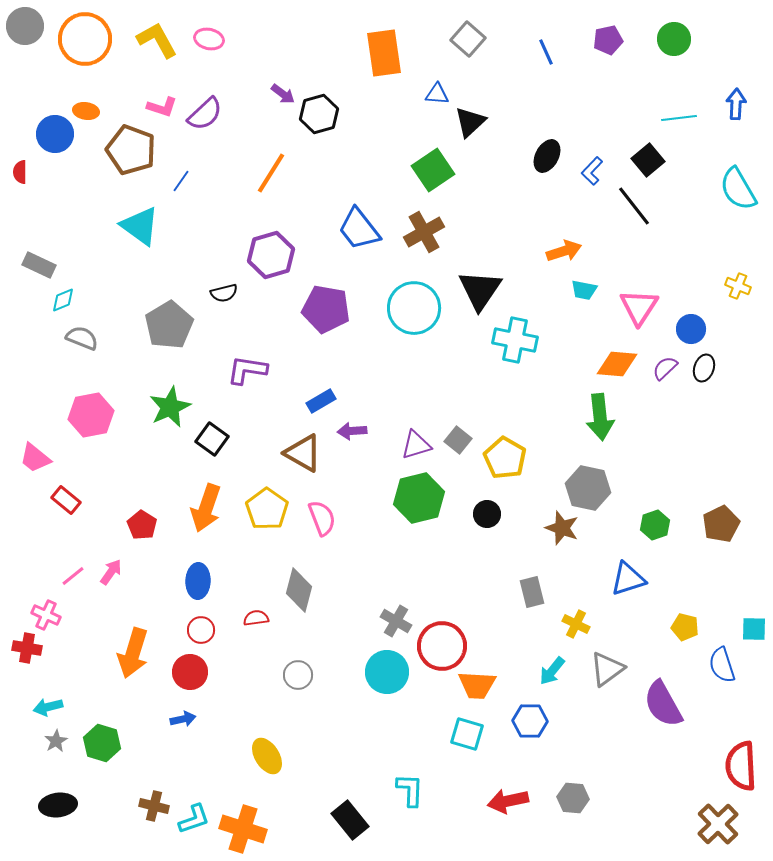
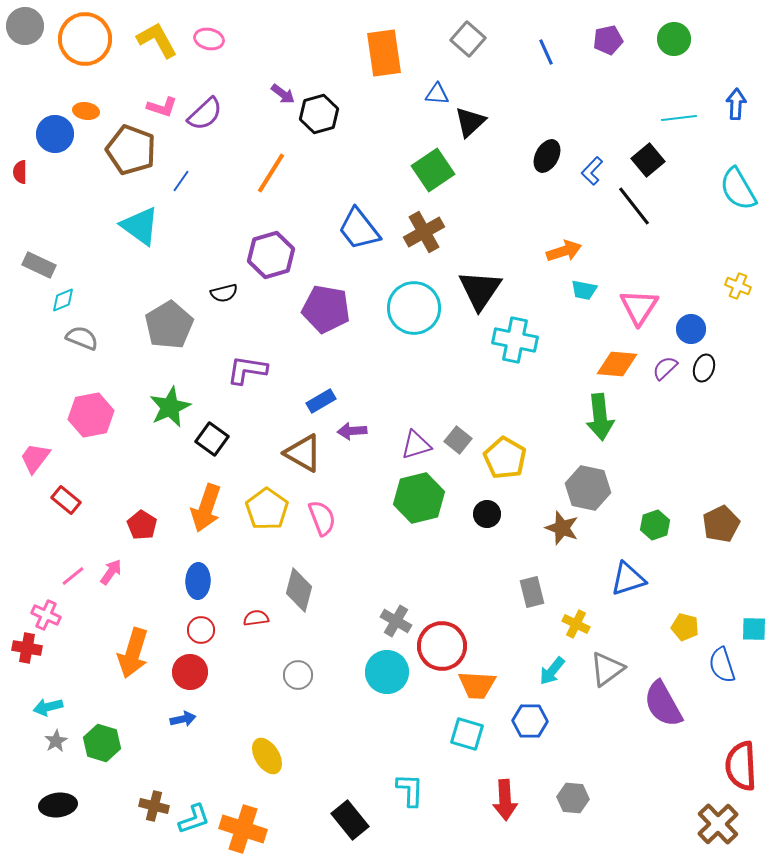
pink trapezoid at (35, 458): rotated 88 degrees clockwise
red arrow at (508, 801): moved 3 px left, 1 px up; rotated 81 degrees counterclockwise
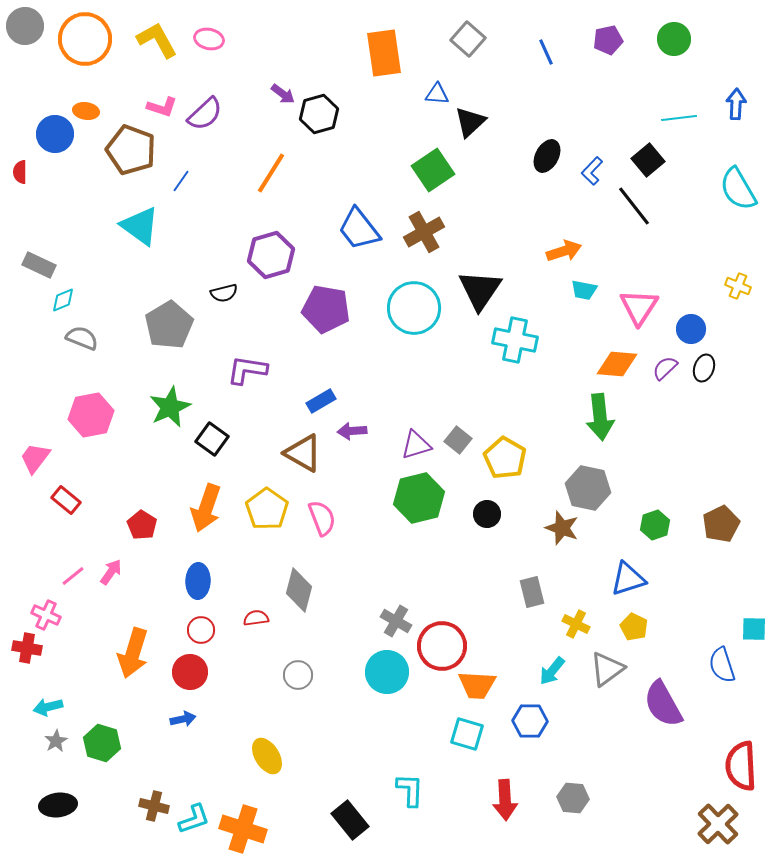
yellow pentagon at (685, 627): moved 51 px left; rotated 12 degrees clockwise
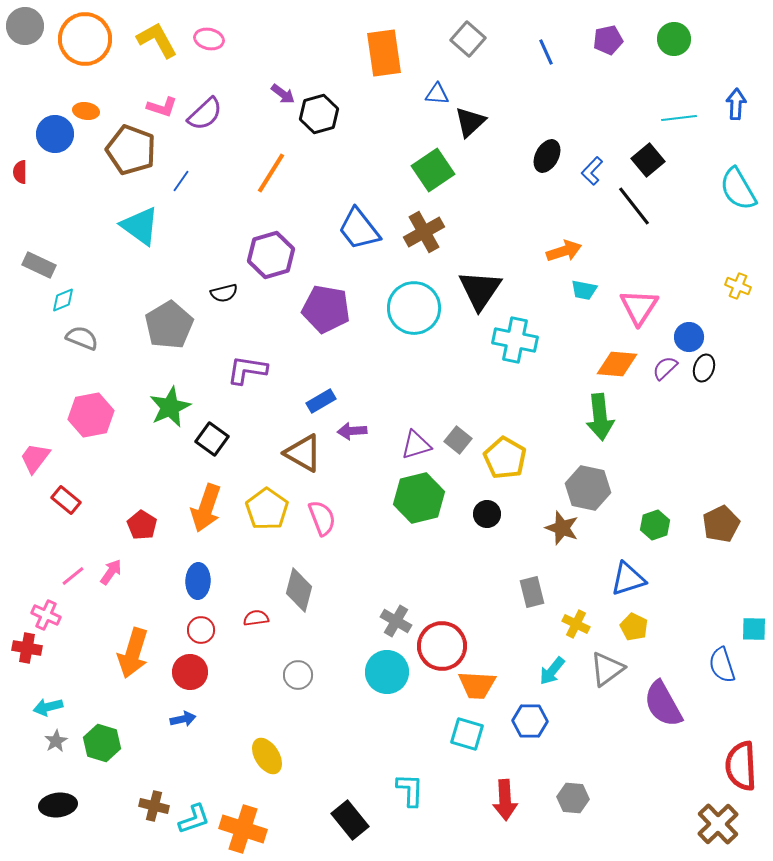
blue circle at (691, 329): moved 2 px left, 8 px down
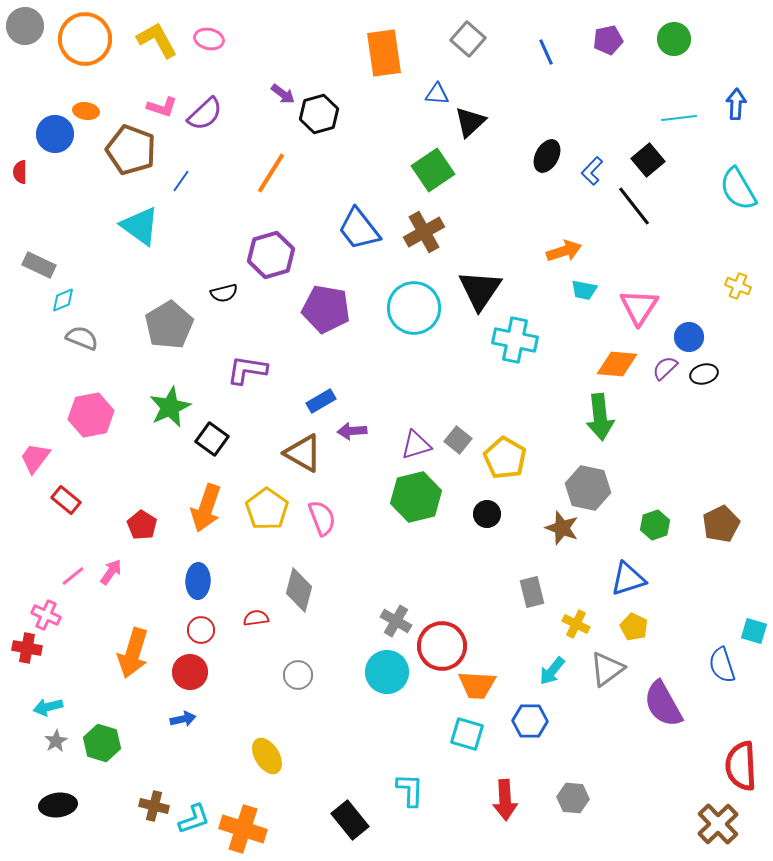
black ellipse at (704, 368): moved 6 px down; rotated 56 degrees clockwise
green hexagon at (419, 498): moved 3 px left, 1 px up
cyan square at (754, 629): moved 2 px down; rotated 16 degrees clockwise
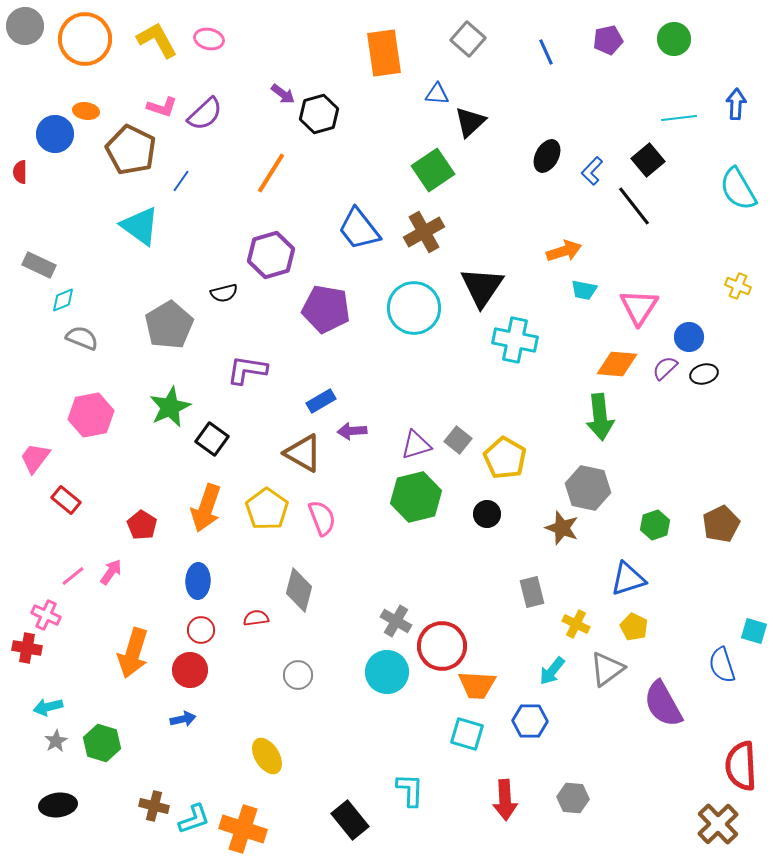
brown pentagon at (131, 150): rotated 6 degrees clockwise
black triangle at (480, 290): moved 2 px right, 3 px up
red circle at (190, 672): moved 2 px up
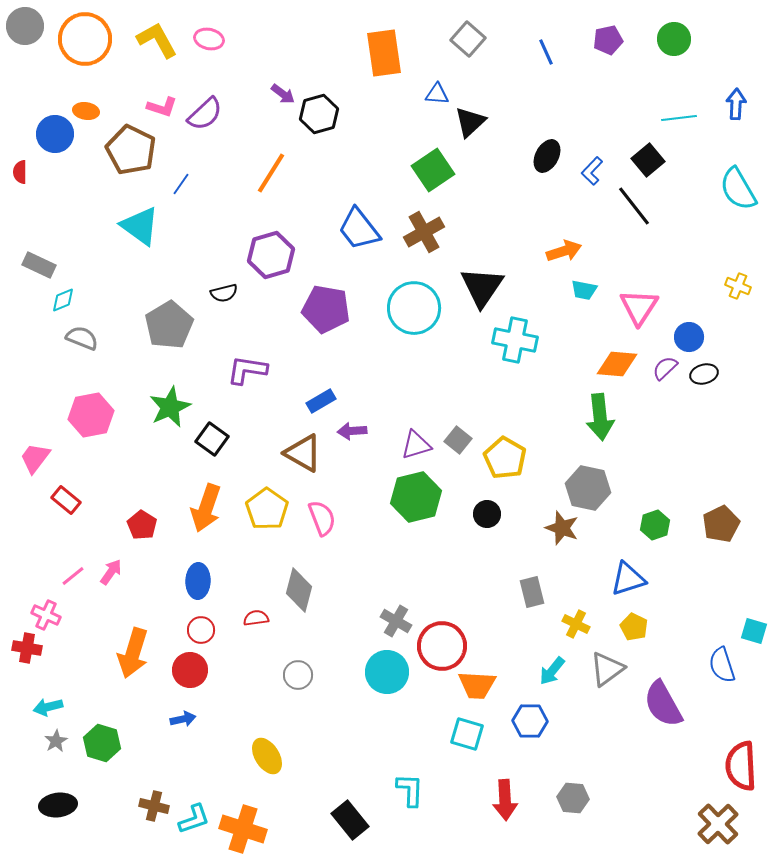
blue line at (181, 181): moved 3 px down
